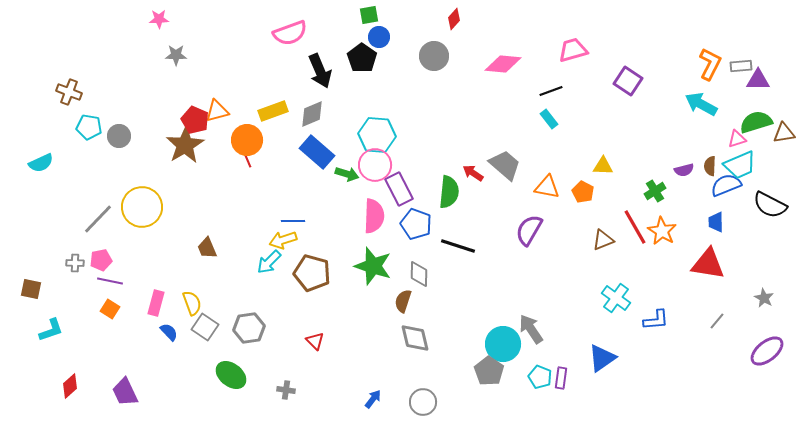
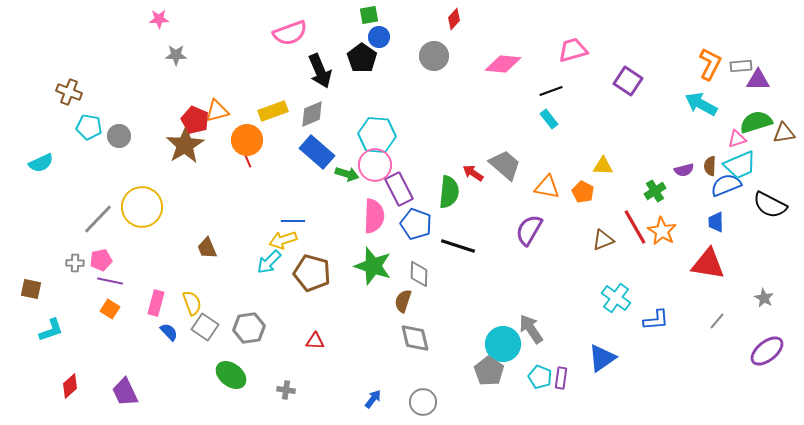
red triangle at (315, 341): rotated 42 degrees counterclockwise
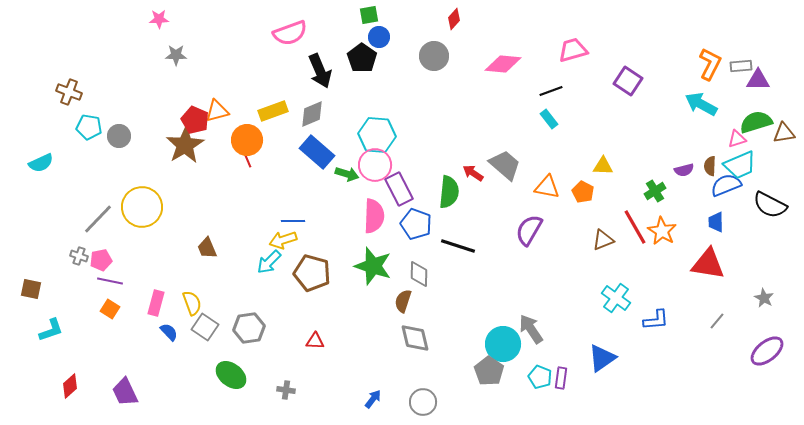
gray cross at (75, 263): moved 4 px right, 7 px up; rotated 18 degrees clockwise
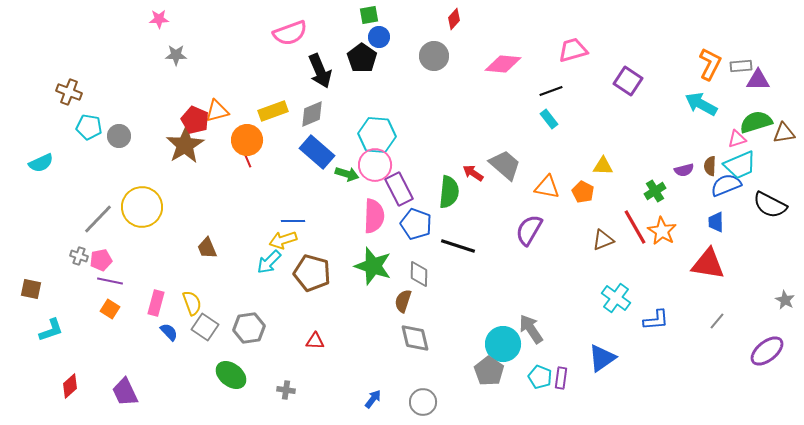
gray star at (764, 298): moved 21 px right, 2 px down
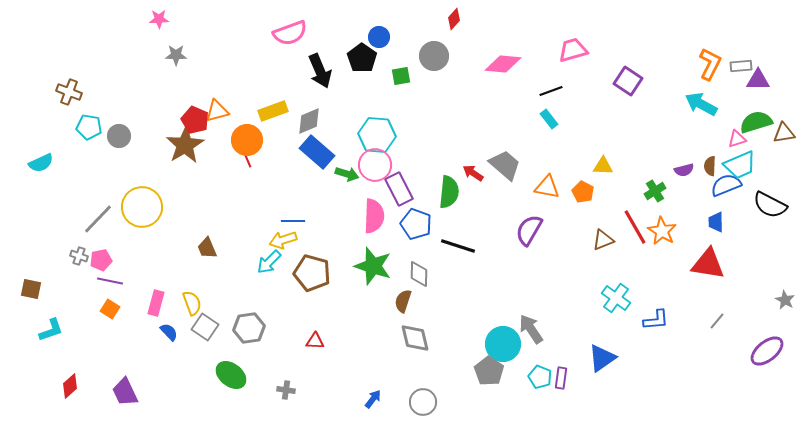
green square at (369, 15): moved 32 px right, 61 px down
gray diamond at (312, 114): moved 3 px left, 7 px down
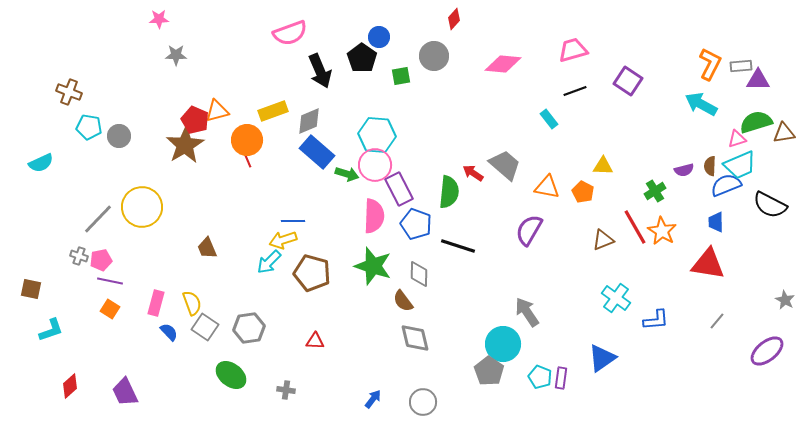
black line at (551, 91): moved 24 px right
brown semicircle at (403, 301): rotated 55 degrees counterclockwise
gray arrow at (531, 329): moved 4 px left, 17 px up
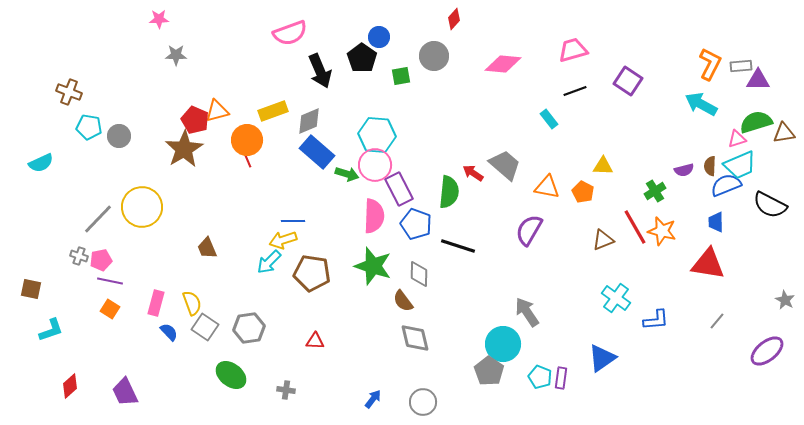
brown star at (185, 145): moved 1 px left, 4 px down
orange star at (662, 231): rotated 16 degrees counterclockwise
brown pentagon at (312, 273): rotated 6 degrees counterclockwise
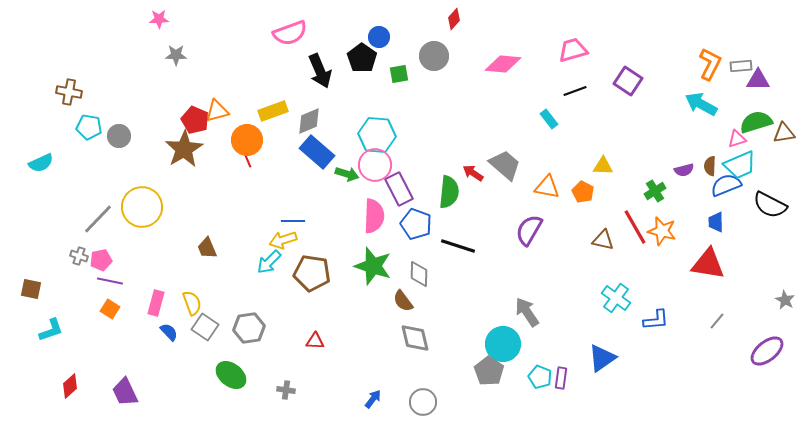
green square at (401, 76): moved 2 px left, 2 px up
brown cross at (69, 92): rotated 10 degrees counterclockwise
brown triangle at (603, 240): rotated 35 degrees clockwise
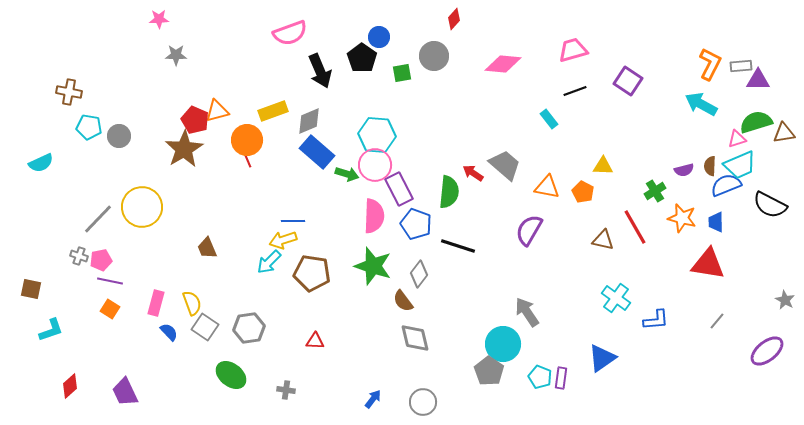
green square at (399, 74): moved 3 px right, 1 px up
orange star at (662, 231): moved 20 px right, 13 px up
gray diamond at (419, 274): rotated 36 degrees clockwise
